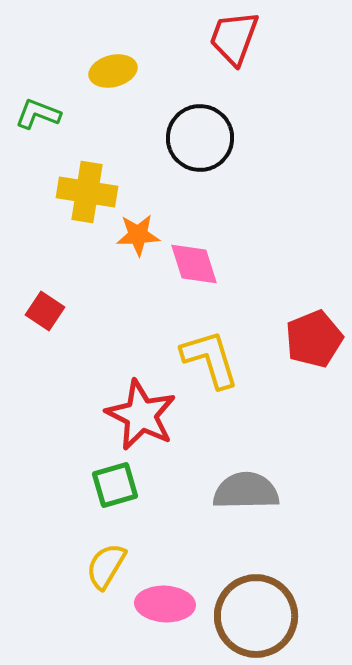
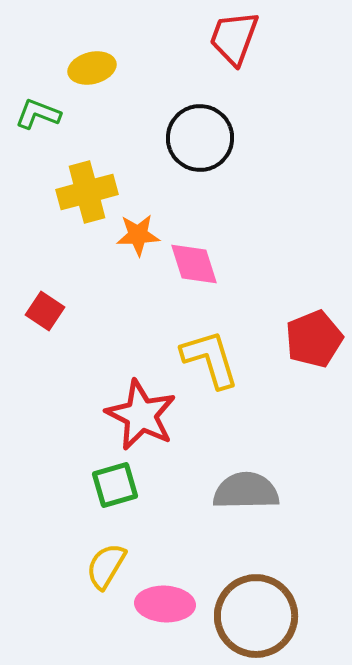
yellow ellipse: moved 21 px left, 3 px up
yellow cross: rotated 24 degrees counterclockwise
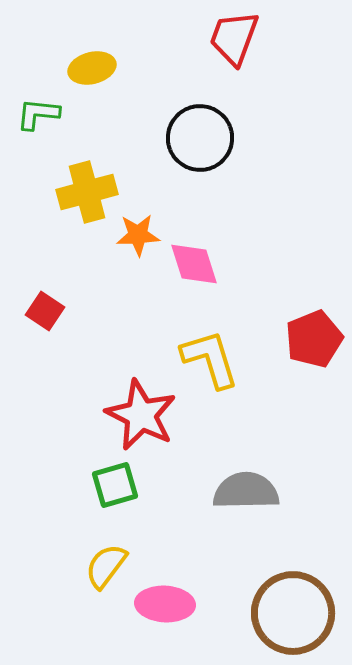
green L-shape: rotated 15 degrees counterclockwise
yellow semicircle: rotated 6 degrees clockwise
brown circle: moved 37 px right, 3 px up
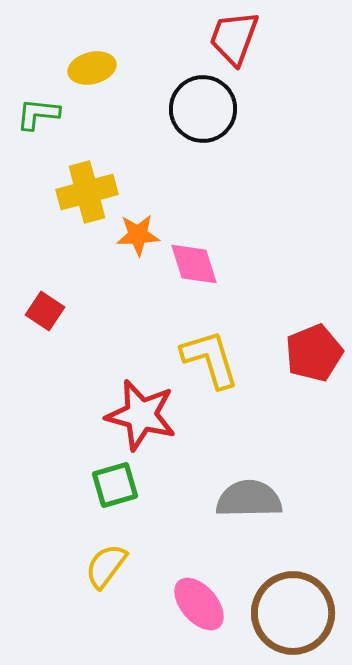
black circle: moved 3 px right, 29 px up
red pentagon: moved 14 px down
red star: rotated 12 degrees counterclockwise
gray semicircle: moved 3 px right, 8 px down
pink ellipse: moved 34 px right; rotated 46 degrees clockwise
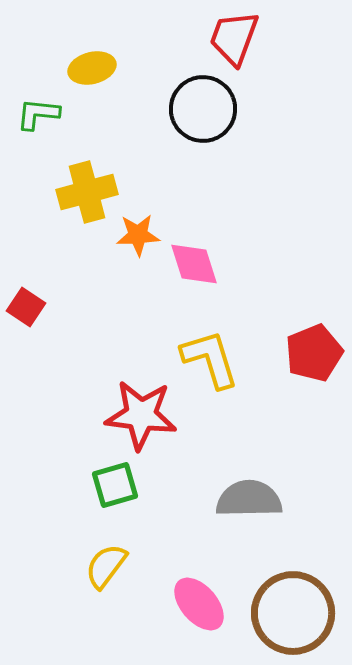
red square: moved 19 px left, 4 px up
red star: rotated 8 degrees counterclockwise
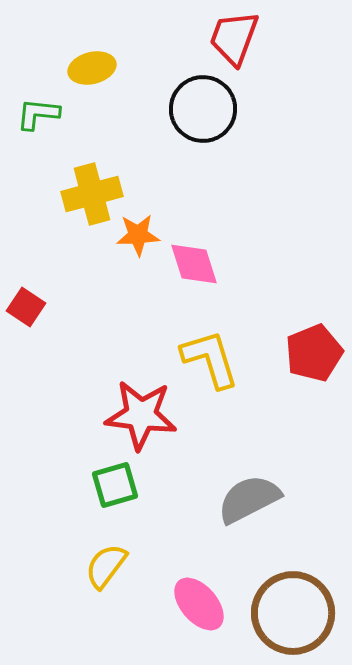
yellow cross: moved 5 px right, 2 px down
gray semicircle: rotated 26 degrees counterclockwise
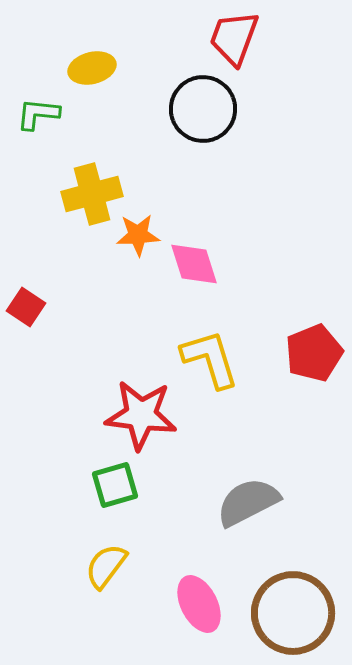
gray semicircle: moved 1 px left, 3 px down
pink ellipse: rotated 14 degrees clockwise
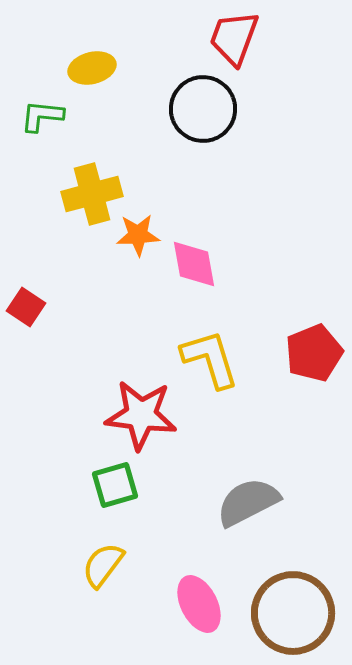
green L-shape: moved 4 px right, 2 px down
pink diamond: rotated 8 degrees clockwise
yellow semicircle: moved 3 px left, 1 px up
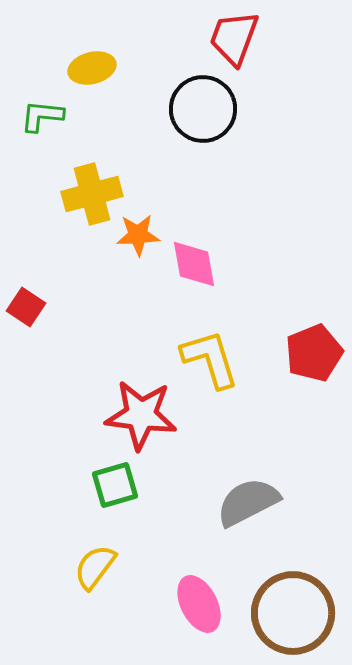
yellow semicircle: moved 8 px left, 2 px down
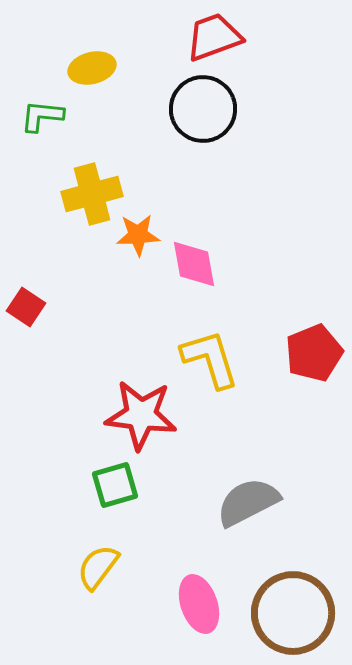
red trapezoid: moved 20 px left, 1 px up; rotated 50 degrees clockwise
yellow semicircle: moved 3 px right
pink ellipse: rotated 8 degrees clockwise
